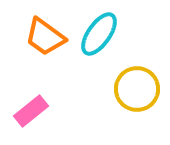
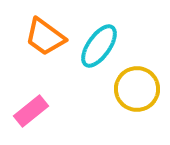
cyan ellipse: moved 12 px down
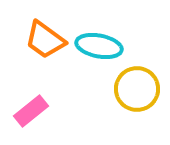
orange trapezoid: moved 3 px down
cyan ellipse: rotated 66 degrees clockwise
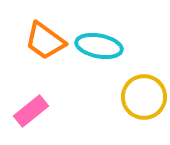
orange trapezoid: moved 1 px down
yellow circle: moved 7 px right, 8 px down
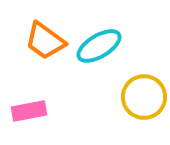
cyan ellipse: rotated 42 degrees counterclockwise
pink rectangle: moved 2 px left; rotated 28 degrees clockwise
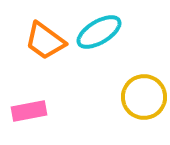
cyan ellipse: moved 14 px up
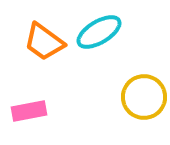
orange trapezoid: moved 1 px left, 1 px down
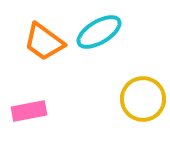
yellow circle: moved 1 px left, 2 px down
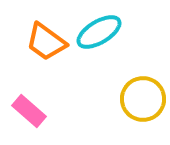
orange trapezoid: moved 2 px right
pink rectangle: rotated 52 degrees clockwise
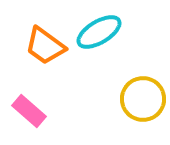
orange trapezoid: moved 1 px left, 4 px down
